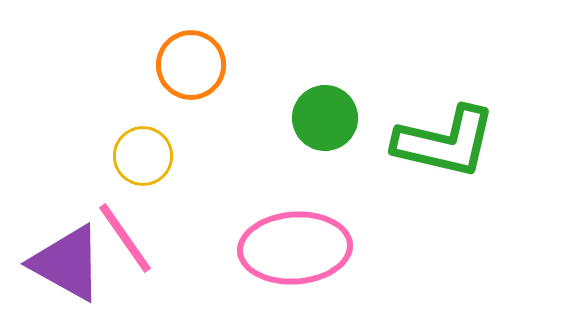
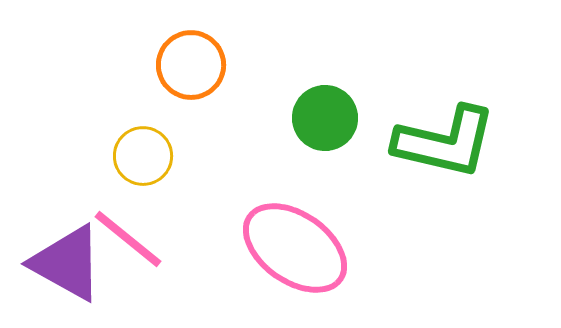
pink line: moved 3 px right, 1 px down; rotated 16 degrees counterclockwise
pink ellipse: rotated 39 degrees clockwise
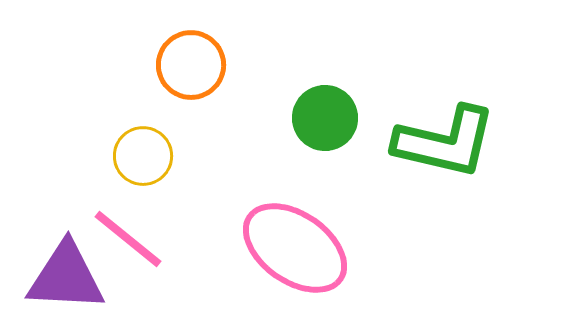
purple triangle: moved 1 px left, 14 px down; rotated 26 degrees counterclockwise
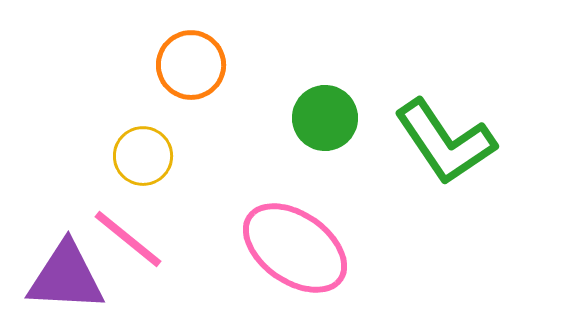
green L-shape: rotated 43 degrees clockwise
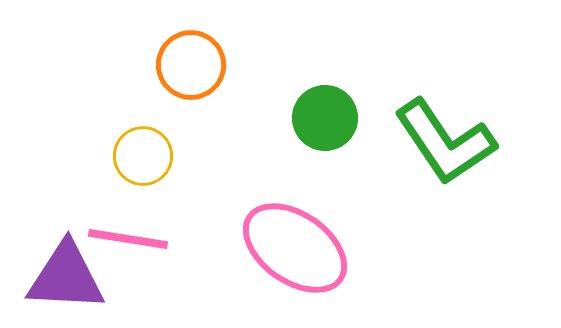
pink line: rotated 30 degrees counterclockwise
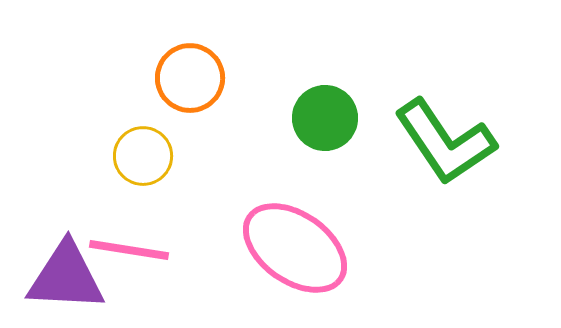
orange circle: moved 1 px left, 13 px down
pink line: moved 1 px right, 11 px down
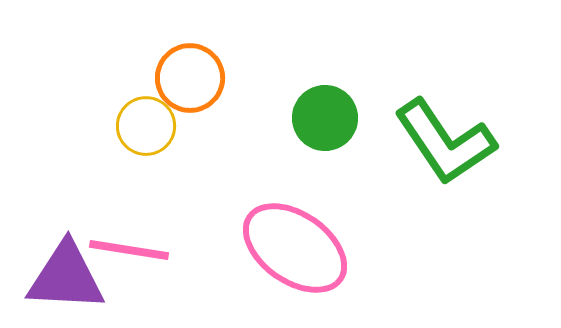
yellow circle: moved 3 px right, 30 px up
